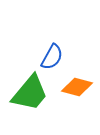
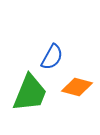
green trapezoid: rotated 18 degrees counterclockwise
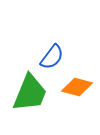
blue semicircle: rotated 8 degrees clockwise
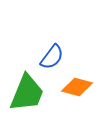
green trapezoid: moved 3 px left
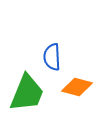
blue semicircle: rotated 140 degrees clockwise
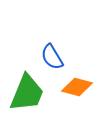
blue semicircle: rotated 28 degrees counterclockwise
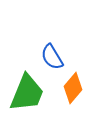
orange diamond: moved 4 px left, 1 px down; rotated 64 degrees counterclockwise
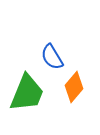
orange diamond: moved 1 px right, 1 px up
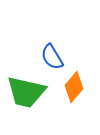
green trapezoid: moved 1 px left, 1 px up; rotated 81 degrees clockwise
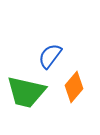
blue semicircle: moved 2 px left, 1 px up; rotated 68 degrees clockwise
